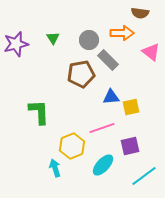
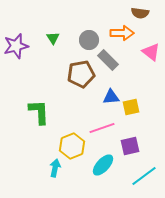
purple star: moved 2 px down
cyan arrow: rotated 30 degrees clockwise
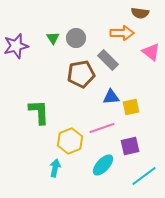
gray circle: moved 13 px left, 2 px up
yellow hexagon: moved 2 px left, 5 px up
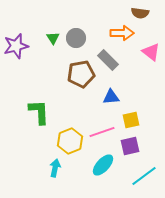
yellow square: moved 13 px down
pink line: moved 4 px down
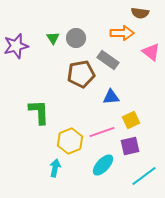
gray rectangle: rotated 10 degrees counterclockwise
yellow square: rotated 12 degrees counterclockwise
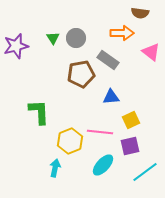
pink line: moved 2 px left; rotated 25 degrees clockwise
cyan line: moved 1 px right, 4 px up
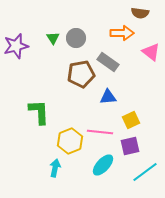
gray rectangle: moved 2 px down
blue triangle: moved 3 px left
